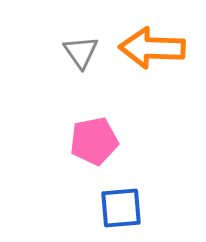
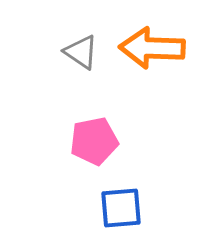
gray triangle: rotated 21 degrees counterclockwise
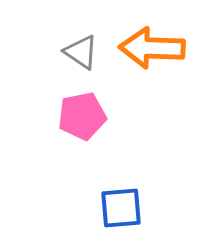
pink pentagon: moved 12 px left, 25 px up
